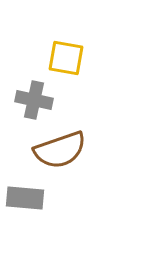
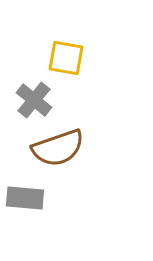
gray cross: rotated 27 degrees clockwise
brown semicircle: moved 2 px left, 2 px up
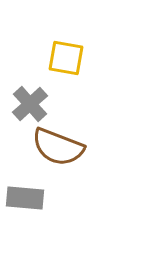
gray cross: moved 4 px left, 4 px down; rotated 9 degrees clockwise
brown semicircle: moved 1 px up; rotated 40 degrees clockwise
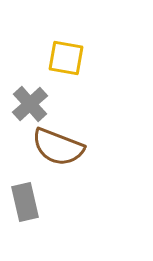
gray rectangle: moved 4 px down; rotated 72 degrees clockwise
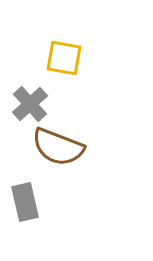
yellow square: moved 2 px left
